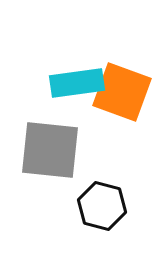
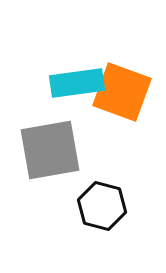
gray square: rotated 16 degrees counterclockwise
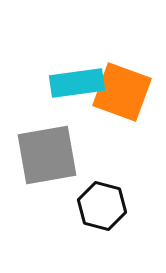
gray square: moved 3 px left, 5 px down
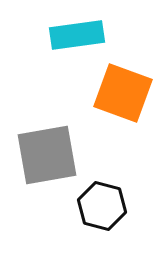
cyan rectangle: moved 48 px up
orange square: moved 1 px right, 1 px down
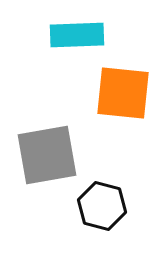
cyan rectangle: rotated 6 degrees clockwise
orange square: rotated 14 degrees counterclockwise
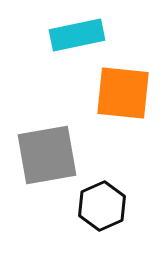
cyan rectangle: rotated 10 degrees counterclockwise
black hexagon: rotated 21 degrees clockwise
